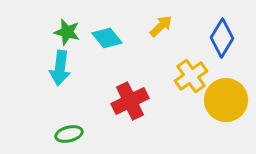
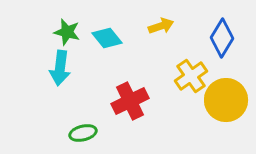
yellow arrow: rotated 25 degrees clockwise
green ellipse: moved 14 px right, 1 px up
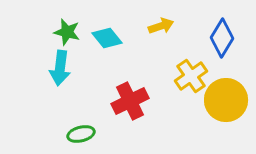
green ellipse: moved 2 px left, 1 px down
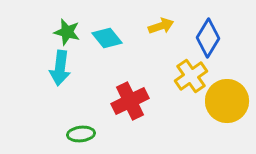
blue diamond: moved 14 px left
yellow circle: moved 1 px right, 1 px down
green ellipse: rotated 8 degrees clockwise
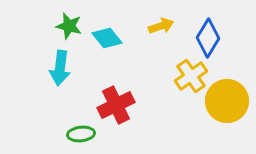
green star: moved 2 px right, 6 px up
red cross: moved 14 px left, 4 px down
